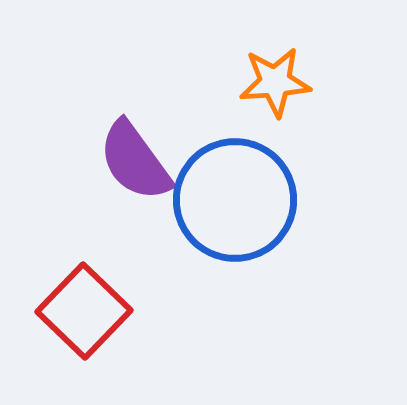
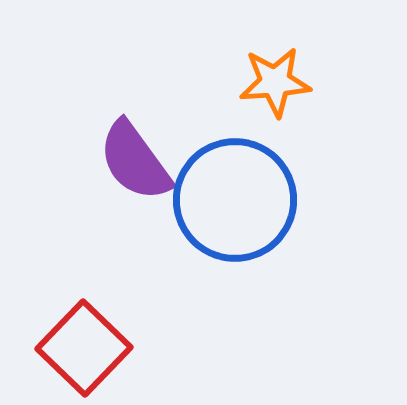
red square: moved 37 px down
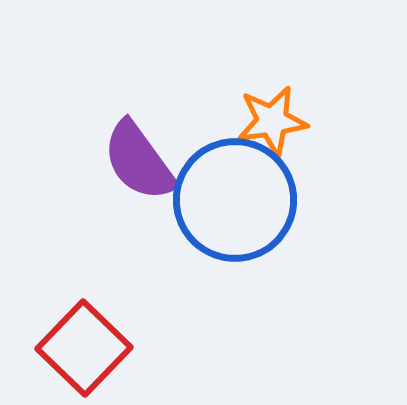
orange star: moved 3 px left, 39 px down; rotated 4 degrees counterclockwise
purple semicircle: moved 4 px right
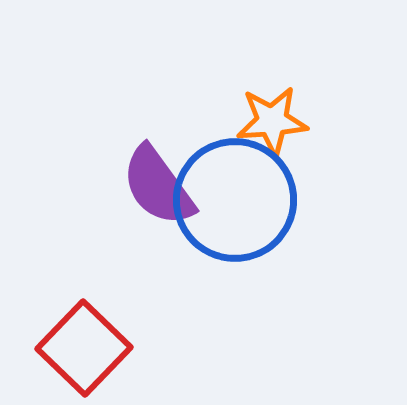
orange star: rotated 4 degrees clockwise
purple semicircle: moved 19 px right, 25 px down
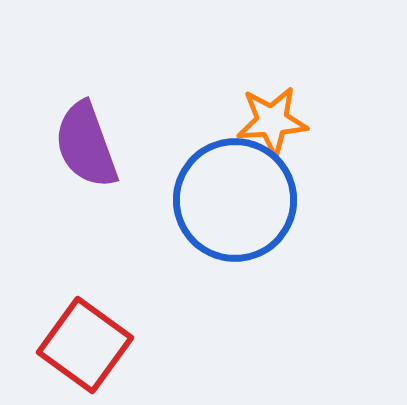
purple semicircle: moved 72 px left, 41 px up; rotated 16 degrees clockwise
red square: moved 1 px right, 3 px up; rotated 8 degrees counterclockwise
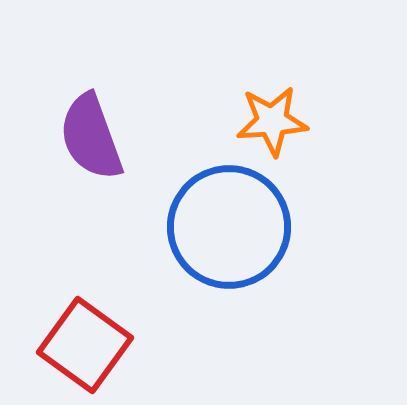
purple semicircle: moved 5 px right, 8 px up
blue circle: moved 6 px left, 27 px down
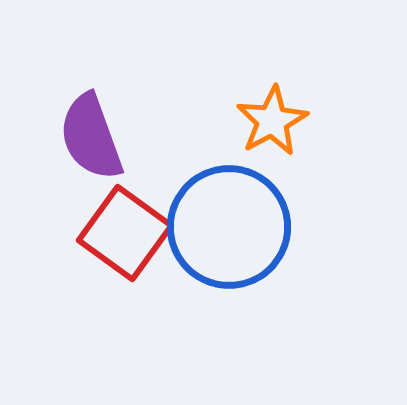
orange star: rotated 24 degrees counterclockwise
red square: moved 40 px right, 112 px up
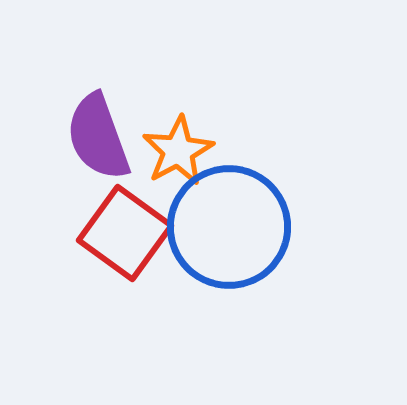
orange star: moved 94 px left, 30 px down
purple semicircle: moved 7 px right
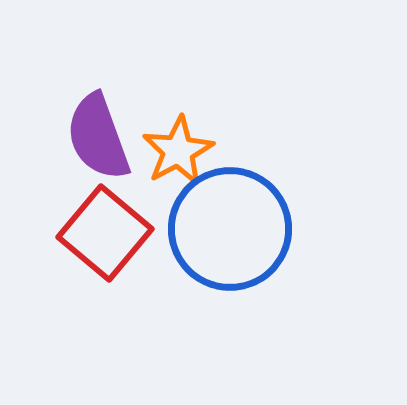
blue circle: moved 1 px right, 2 px down
red square: moved 20 px left; rotated 4 degrees clockwise
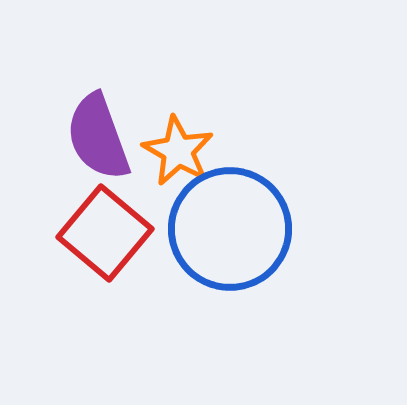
orange star: rotated 14 degrees counterclockwise
